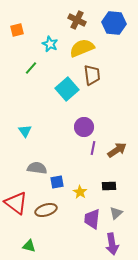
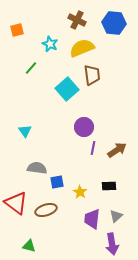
gray triangle: moved 3 px down
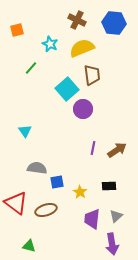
purple circle: moved 1 px left, 18 px up
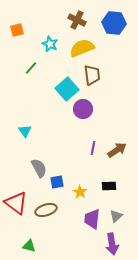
gray semicircle: moved 2 px right; rotated 54 degrees clockwise
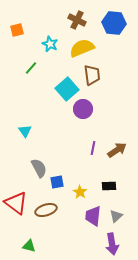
purple trapezoid: moved 1 px right, 3 px up
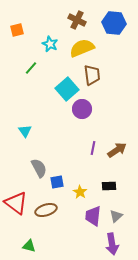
purple circle: moved 1 px left
